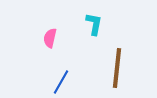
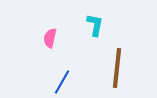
cyan L-shape: moved 1 px right, 1 px down
blue line: moved 1 px right
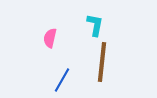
brown line: moved 15 px left, 6 px up
blue line: moved 2 px up
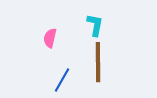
brown line: moved 4 px left; rotated 6 degrees counterclockwise
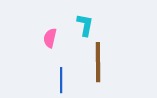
cyan L-shape: moved 10 px left
blue line: moved 1 px left; rotated 30 degrees counterclockwise
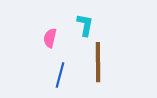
blue line: moved 1 px left, 5 px up; rotated 15 degrees clockwise
